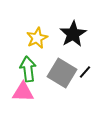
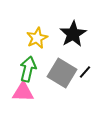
green arrow: rotated 20 degrees clockwise
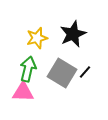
black star: rotated 8 degrees clockwise
yellow star: rotated 10 degrees clockwise
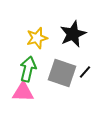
gray square: rotated 12 degrees counterclockwise
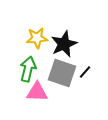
black star: moved 9 px left, 10 px down
yellow star: rotated 10 degrees clockwise
pink triangle: moved 14 px right
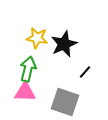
yellow star: rotated 15 degrees clockwise
gray square: moved 3 px right, 29 px down
pink triangle: moved 12 px left
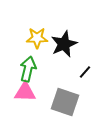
yellow star: rotated 10 degrees counterclockwise
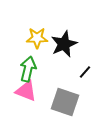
pink triangle: moved 1 px right, 1 px up; rotated 20 degrees clockwise
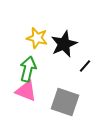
yellow star: rotated 15 degrees clockwise
black line: moved 6 px up
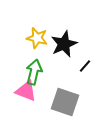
green arrow: moved 6 px right, 3 px down
